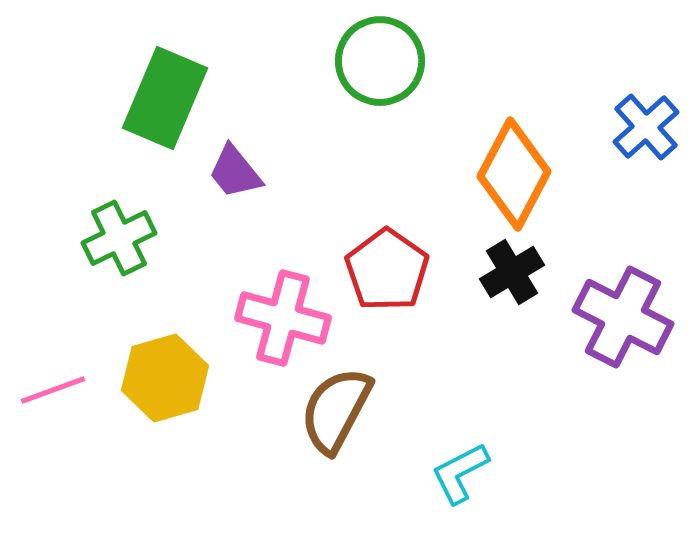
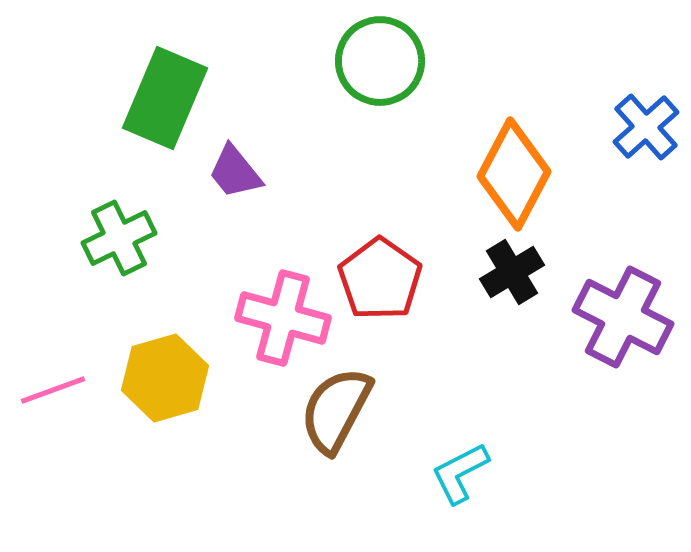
red pentagon: moved 7 px left, 9 px down
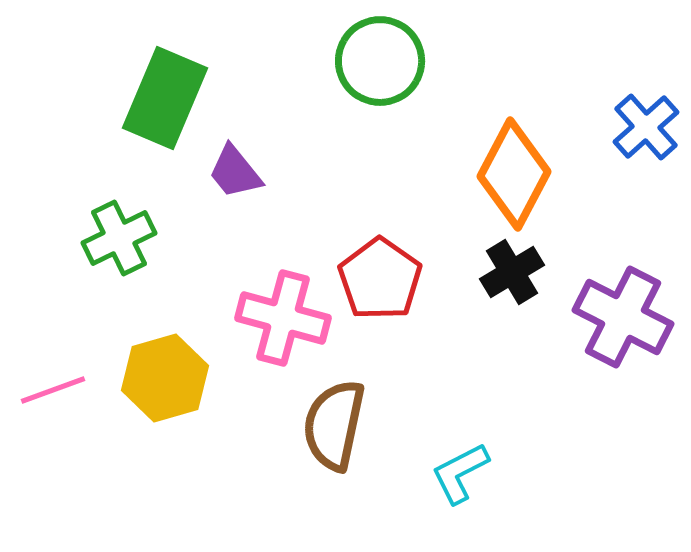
brown semicircle: moved 2 px left, 15 px down; rotated 16 degrees counterclockwise
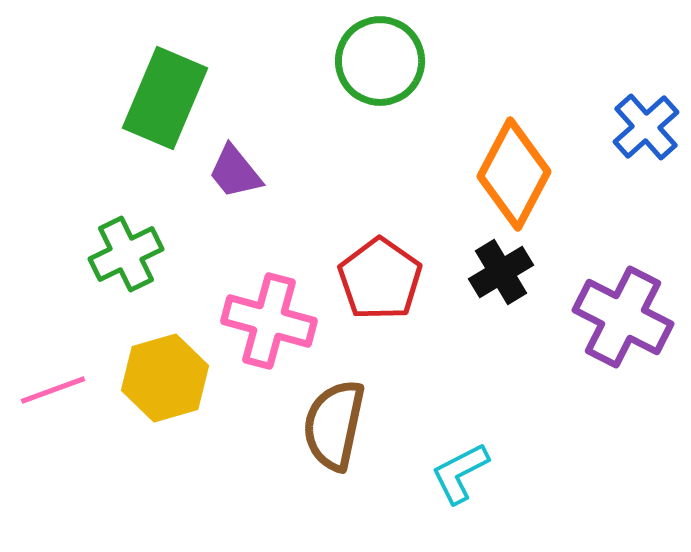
green cross: moved 7 px right, 16 px down
black cross: moved 11 px left
pink cross: moved 14 px left, 3 px down
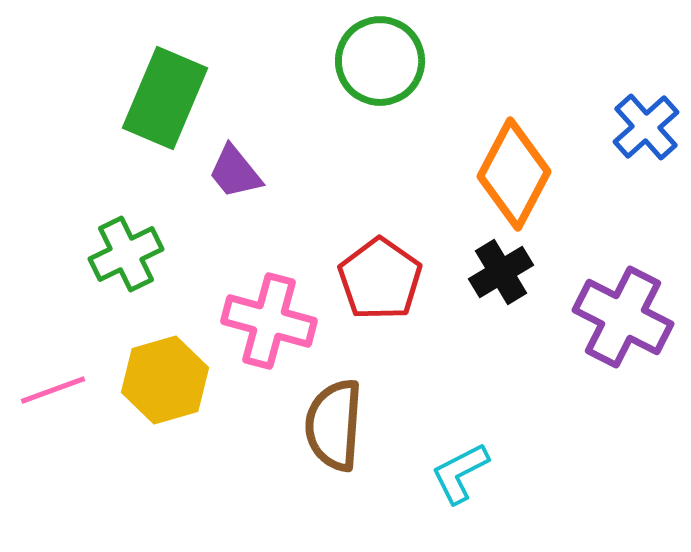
yellow hexagon: moved 2 px down
brown semicircle: rotated 8 degrees counterclockwise
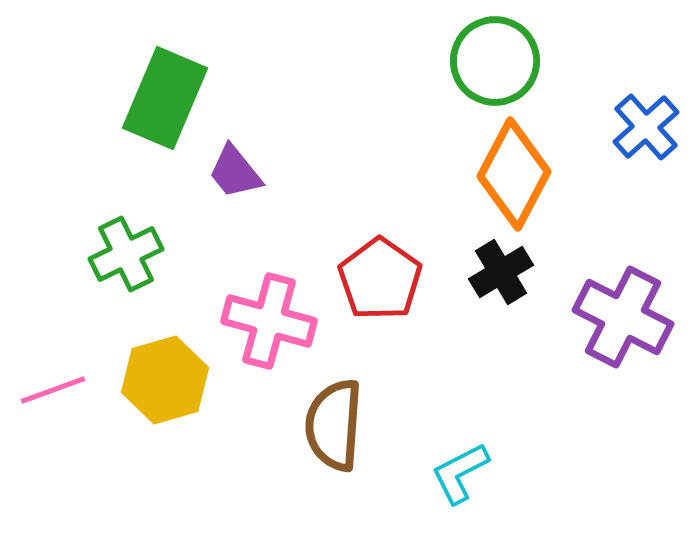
green circle: moved 115 px right
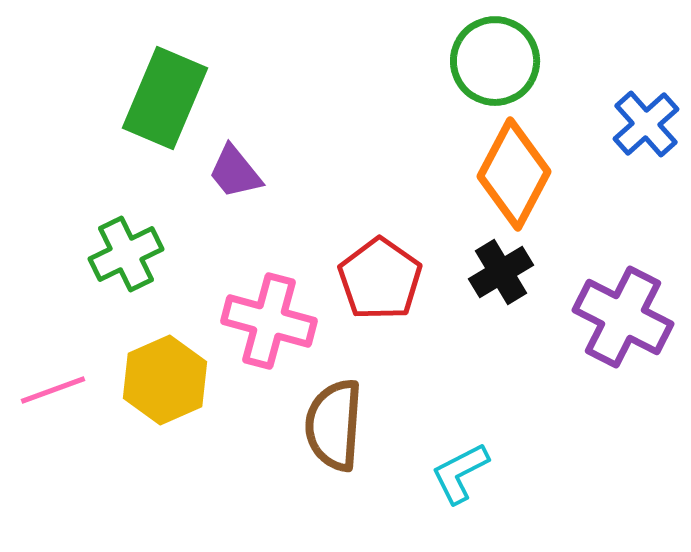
blue cross: moved 3 px up
yellow hexagon: rotated 8 degrees counterclockwise
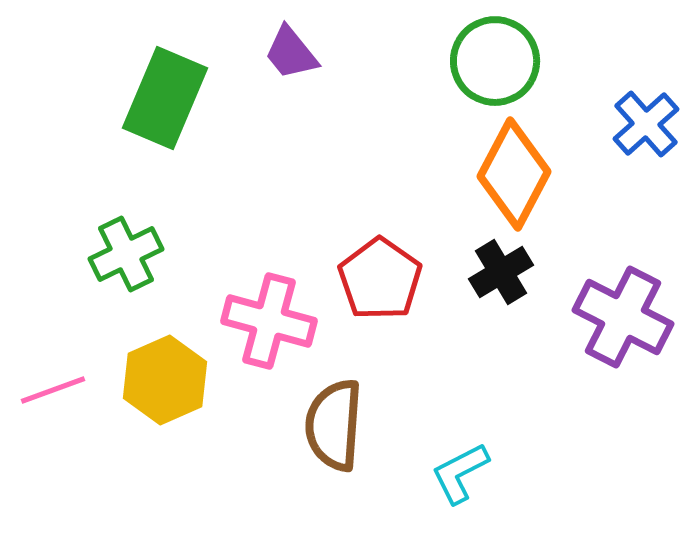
purple trapezoid: moved 56 px right, 119 px up
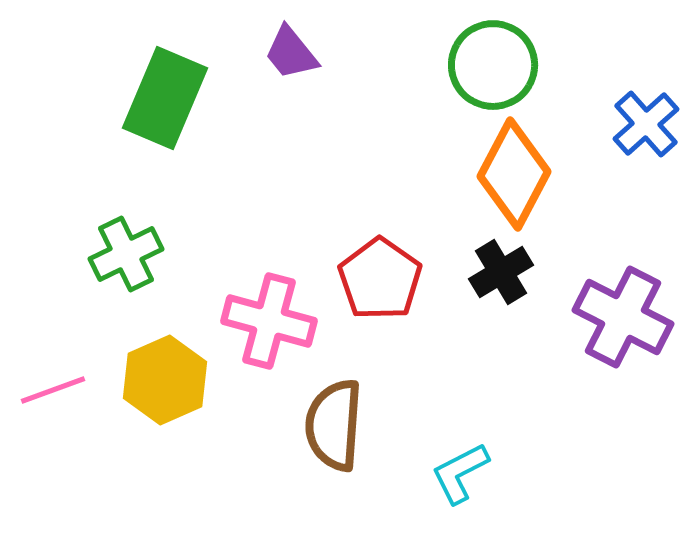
green circle: moved 2 px left, 4 px down
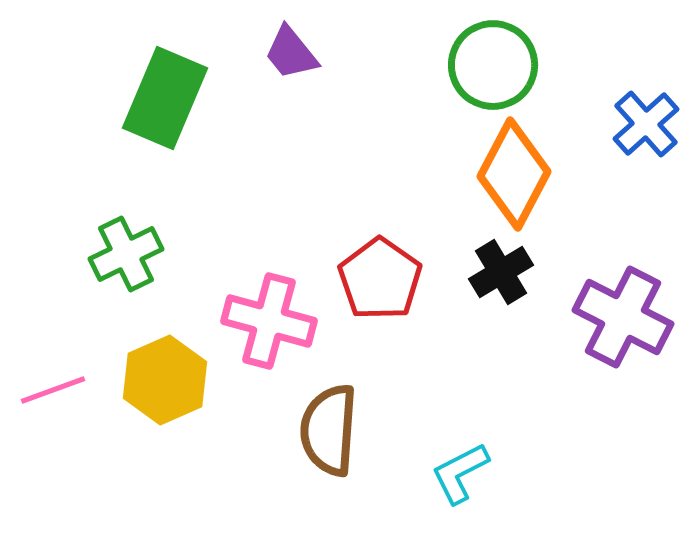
brown semicircle: moved 5 px left, 5 px down
